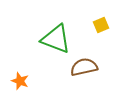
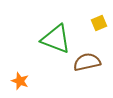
yellow square: moved 2 px left, 2 px up
brown semicircle: moved 3 px right, 5 px up
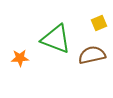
brown semicircle: moved 5 px right, 7 px up
orange star: moved 23 px up; rotated 24 degrees counterclockwise
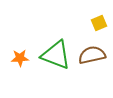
green triangle: moved 16 px down
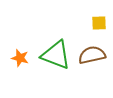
yellow square: rotated 21 degrees clockwise
orange star: rotated 18 degrees clockwise
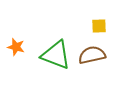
yellow square: moved 3 px down
orange star: moved 4 px left, 11 px up
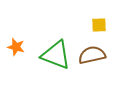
yellow square: moved 1 px up
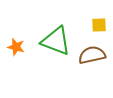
green triangle: moved 14 px up
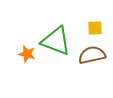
yellow square: moved 4 px left, 3 px down
orange star: moved 11 px right, 7 px down
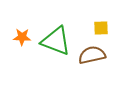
yellow square: moved 6 px right
orange star: moved 5 px left, 17 px up; rotated 12 degrees counterclockwise
